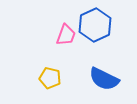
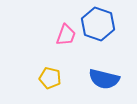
blue hexagon: moved 3 px right, 1 px up; rotated 16 degrees counterclockwise
blue semicircle: rotated 12 degrees counterclockwise
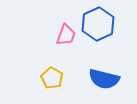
blue hexagon: rotated 16 degrees clockwise
yellow pentagon: moved 2 px right; rotated 15 degrees clockwise
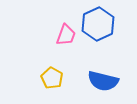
blue semicircle: moved 1 px left, 2 px down
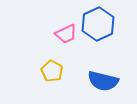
pink trapezoid: moved 1 px up; rotated 45 degrees clockwise
yellow pentagon: moved 7 px up
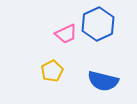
yellow pentagon: rotated 15 degrees clockwise
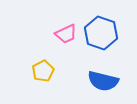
blue hexagon: moved 3 px right, 9 px down; rotated 16 degrees counterclockwise
yellow pentagon: moved 9 px left
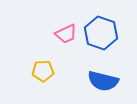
yellow pentagon: rotated 25 degrees clockwise
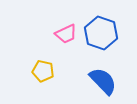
yellow pentagon: rotated 15 degrees clockwise
blue semicircle: rotated 148 degrees counterclockwise
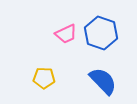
yellow pentagon: moved 1 px right, 7 px down; rotated 10 degrees counterclockwise
